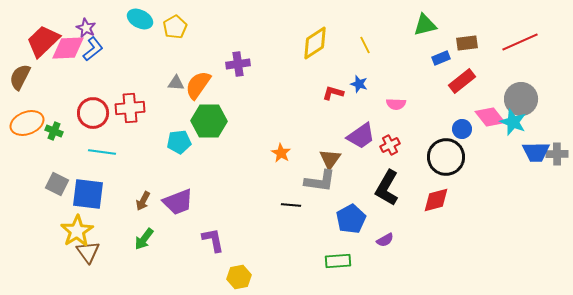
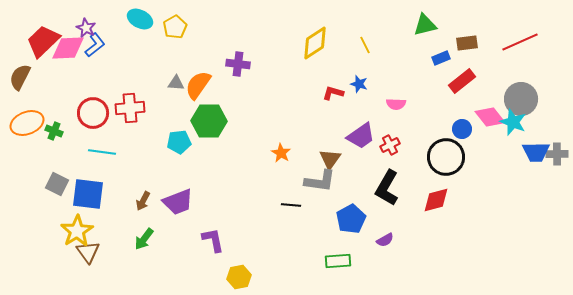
blue L-shape at (93, 49): moved 2 px right, 4 px up
purple cross at (238, 64): rotated 15 degrees clockwise
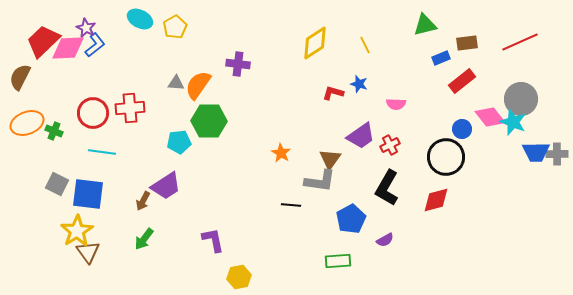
purple trapezoid at (178, 202): moved 12 px left, 16 px up; rotated 12 degrees counterclockwise
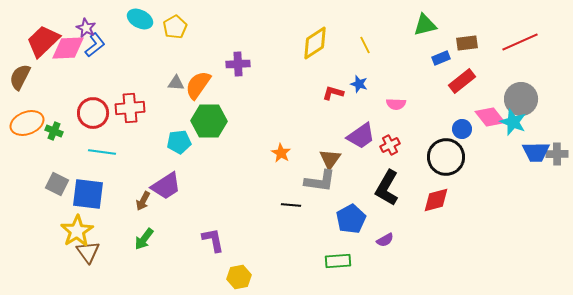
purple cross at (238, 64): rotated 10 degrees counterclockwise
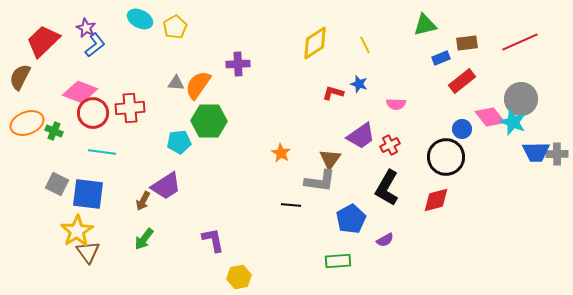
pink diamond at (68, 48): moved 12 px right, 44 px down; rotated 24 degrees clockwise
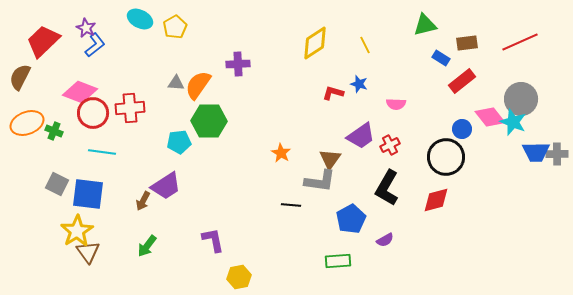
blue rectangle at (441, 58): rotated 54 degrees clockwise
green arrow at (144, 239): moved 3 px right, 7 px down
